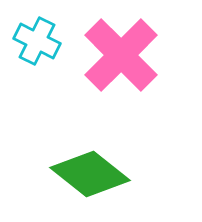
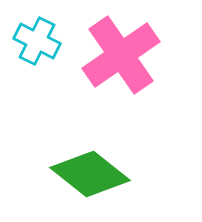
pink cross: rotated 10 degrees clockwise
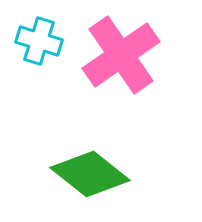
cyan cross: moved 2 px right; rotated 9 degrees counterclockwise
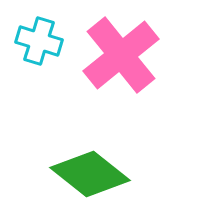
pink cross: rotated 4 degrees counterclockwise
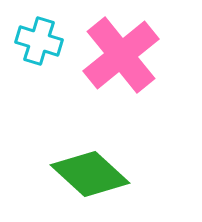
green diamond: rotated 4 degrees clockwise
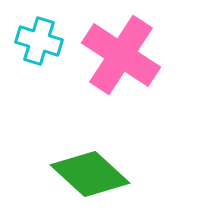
pink cross: rotated 18 degrees counterclockwise
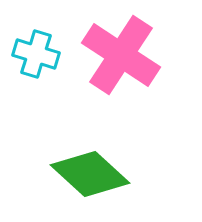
cyan cross: moved 3 px left, 13 px down
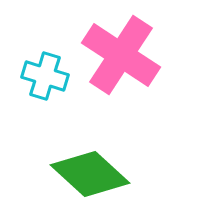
cyan cross: moved 9 px right, 22 px down
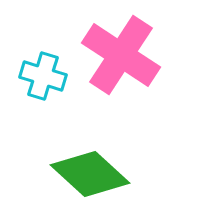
cyan cross: moved 2 px left
